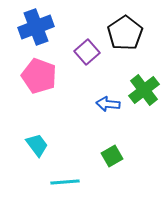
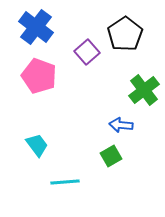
blue cross: rotated 32 degrees counterclockwise
black pentagon: moved 1 px down
blue arrow: moved 13 px right, 21 px down
green square: moved 1 px left
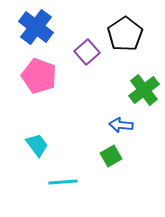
cyan line: moved 2 px left
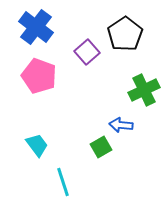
green cross: rotated 12 degrees clockwise
green square: moved 10 px left, 9 px up
cyan line: rotated 76 degrees clockwise
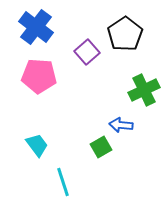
pink pentagon: rotated 16 degrees counterclockwise
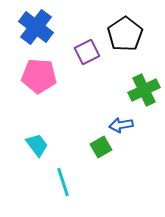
purple square: rotated 15 degrees clockwise
blue arrow: rotated 15 degrees counterclockwise
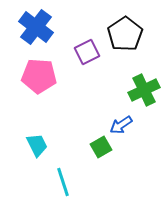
blue arrow: rotated 25 degrees counterclockwise
cyan trapezoid: rotated 10 degrees clockwise
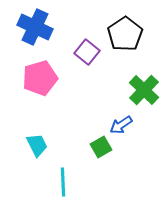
blue cross: moved 1 px left; rotated 12 degrees counterclockwise
purple square: rotated 25 degrees counterclockwise
pink pentagon: moved 1 px right, 2 px down; rotated 20 degrees counterclockwise
green cross: rotated 20 degrees counterclockwise
cyan line: rotated 16 degrees clockwise
